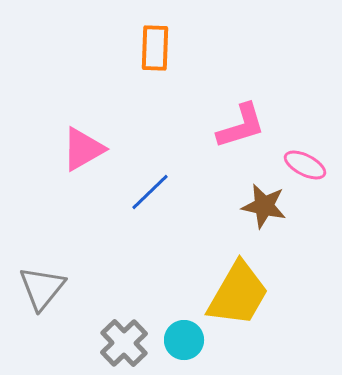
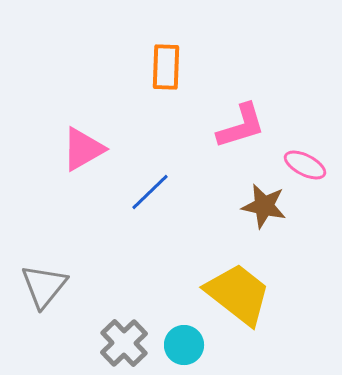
orange rectangle: moved 11 px right, 19 px down
gray triangle: moved 2 px right, 2 px up
yellow trapezoid: rotated 82 degrees counterclockwise
cyan circle: moved 5 px down
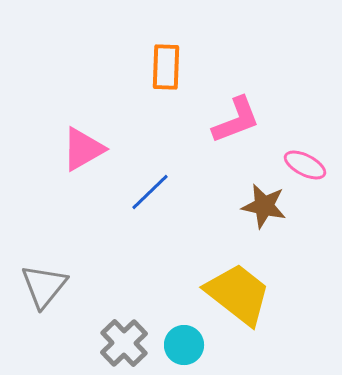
pink L-shape: moved 5 px left, 6 px up; rotated 4 degrees counterclockwise
